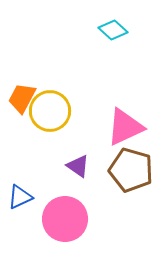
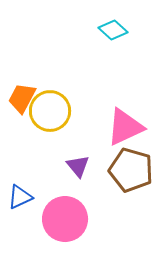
purple triangle: rotated 15 degrees clockwise
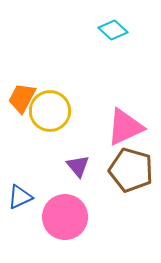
pink circle: moved 2 px up
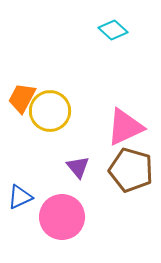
purple triangle: moved 1 px down
pink circle: moved 3 px left
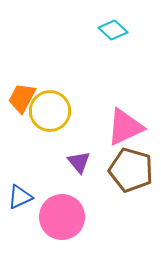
purple triangle: moved 1 px right, 5 px up
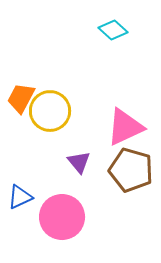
orange trapezoid: moved 1 px left
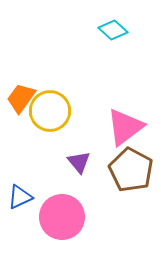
orange trapezoid: rotated 8 degrees clockwise
pink triangle: rotated 12 degrees counterclockwise
brown pentagon: rotated 12 degrees clockwise
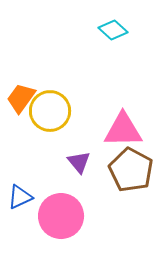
pink triangle: moved 2 px left, 3 px down; rotated 36 degrees clockwise
pink circle: moved 1 px left, 1 px up
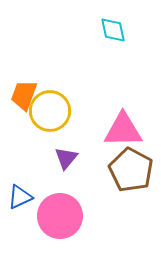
cyan diamond: rotated 36 degrees clockwise
orange trapezoid: moved 3 px right, 3 px up; rotated 16 degrees counterclockwise
purple triangle: moved 13 px left, 4 px up; rotated 20 degrees clockwise
pink circle: moved 1 px left
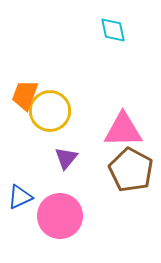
orange trapezoid: moved 1 px right
